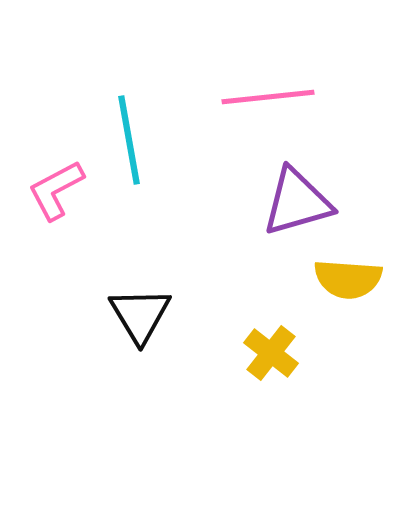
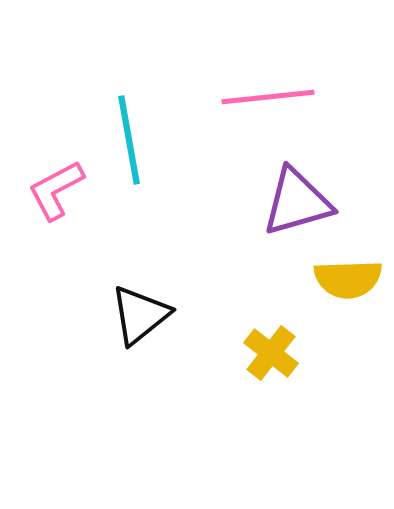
yellow semicircle: rotated 6 degrees counterclockwise
black triangle: rotated 22 degrees clockwise
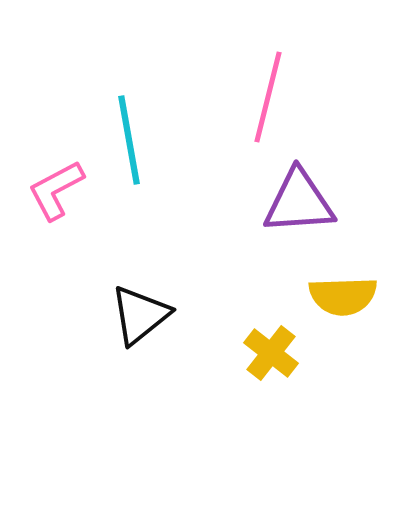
pink line: rotated 70 degrees counterclockwise
purple triangle: moved 2 px right; rotated 12 degrees clockwise
yellow semicircle: moved 5 px left, 17 px down
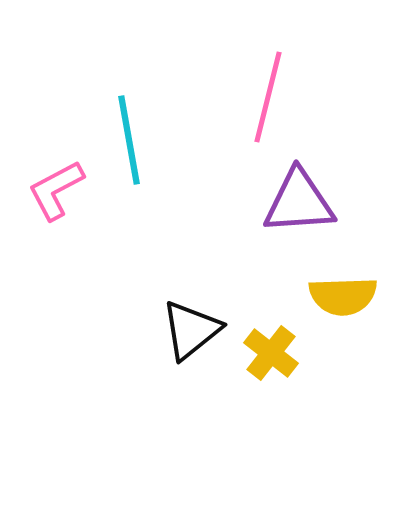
black triangle: moved 51 px right, 15 px down
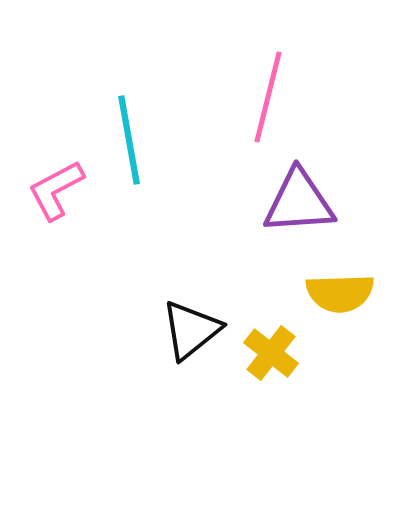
yellow semicircle: moved 3 px left, 3 px up
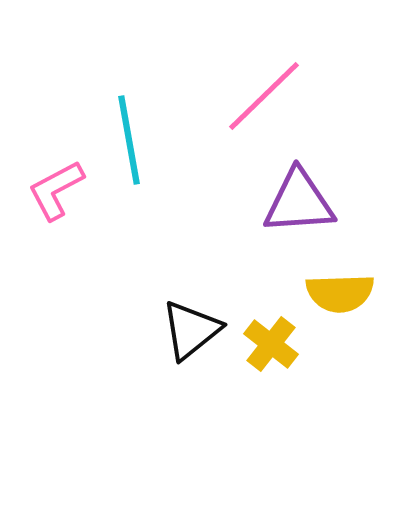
pink line: moved 4 px left, 1 px up; rotated 32 degrees clockwise
yellow cross: moved 9 px up
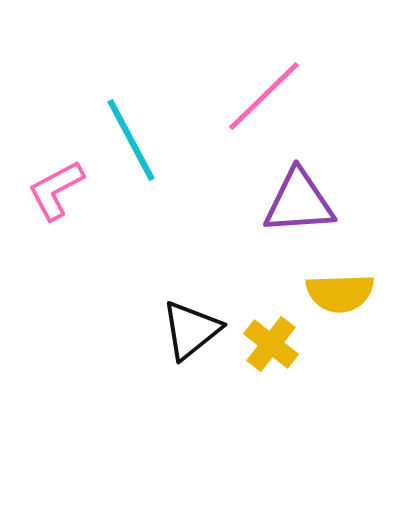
cyan line: moved 2 px right; rotated 18 degrees counterclockwise
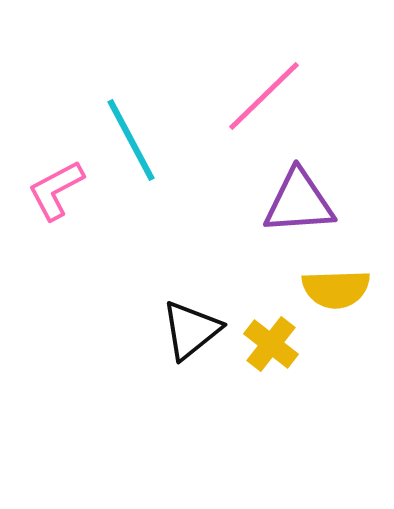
yellow semicircle: moved 4 px left, 4 px up
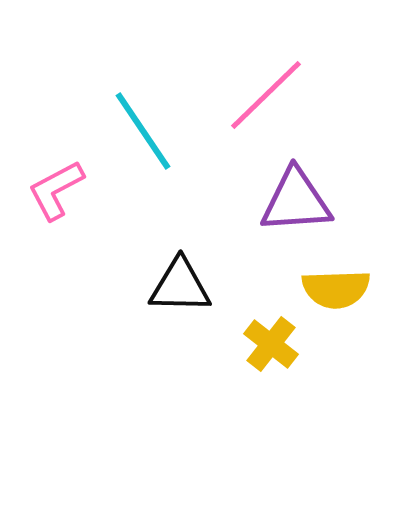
pink line: moved 2 px right, 1 px up
cyan line: moved 12 px right, 9 px up; rotated 6 degrees counterclockwise
purple triangle: moved 3 px left, 1 px up
black triangle: moved 11 px left, 44 px up; rotated 40 degrees clockwise
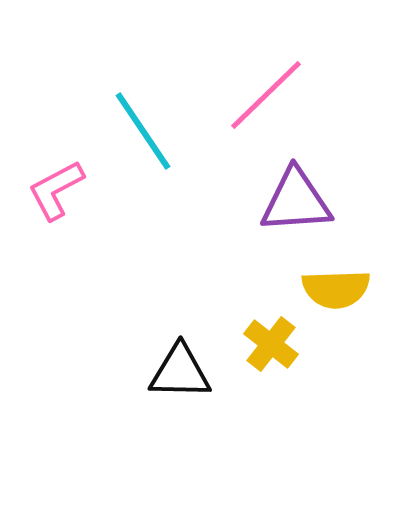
black triangle: moved 86 px down
